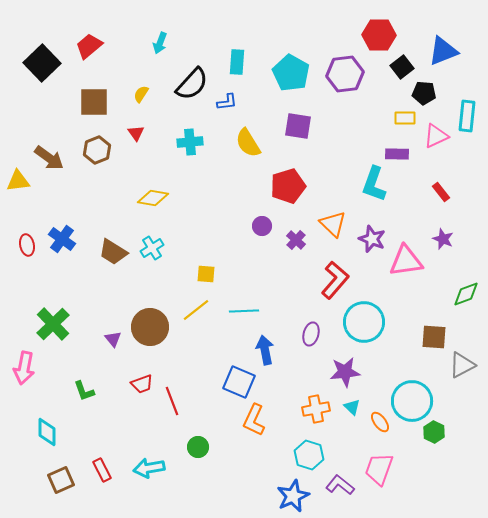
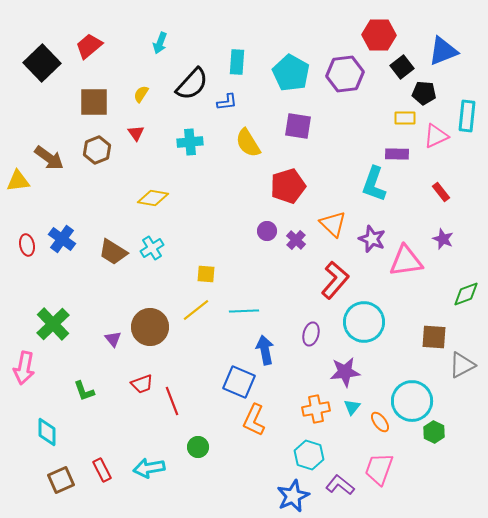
purple circle at (262, 226): moved 5 px right, 5 px down
cyan triangle at (352, 407): rotated 24 degrees clockwise
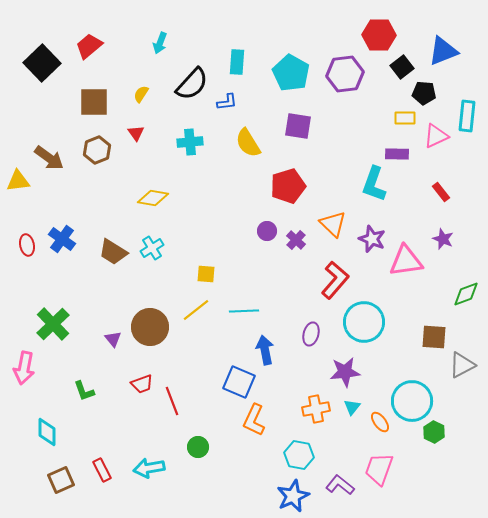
cyan hexagon at (309, 455): moved 10 px left; rotated 8 degrees counterclockwise
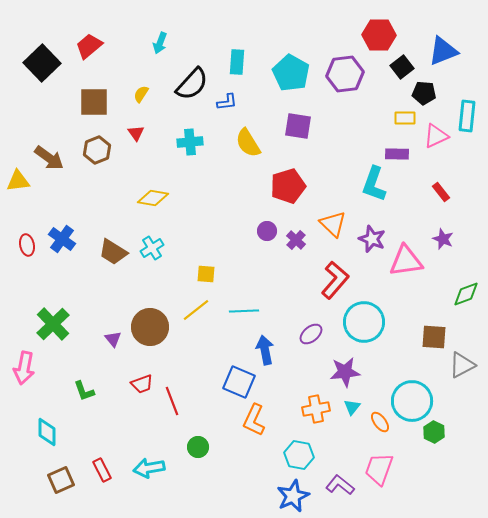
purple ellipse at (311, 334): rotated 35 degrees clockwise
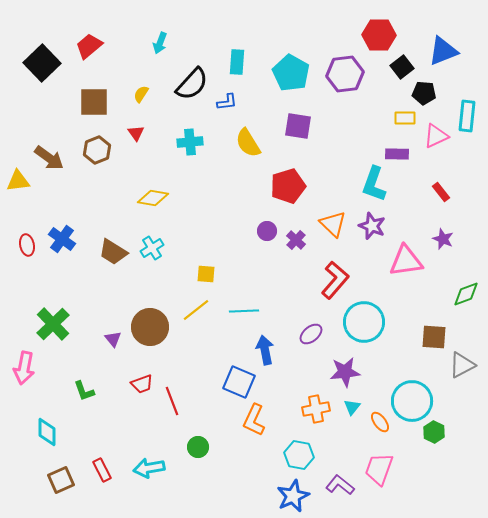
purple star at (372, 239): moved 13 px up
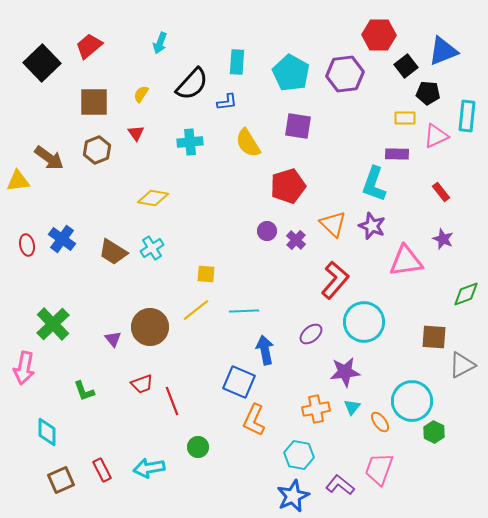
black square at (402, 67): moved 4 px right, 1 px up
black pentagon at (424, 93): moved 4 px right
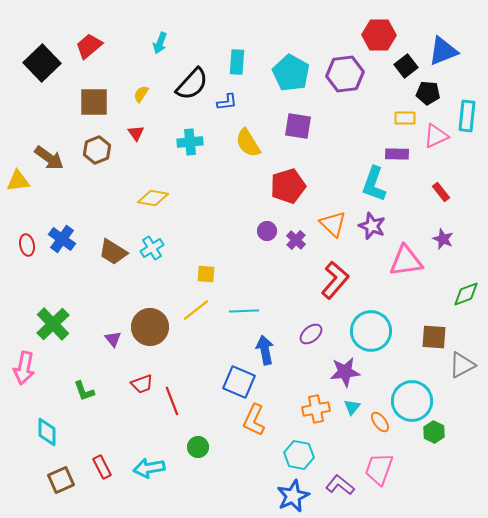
cyan circle at (364, 322): moved 7 px right, 9 px down
red rectangle at (102, 470): moved 3 px up
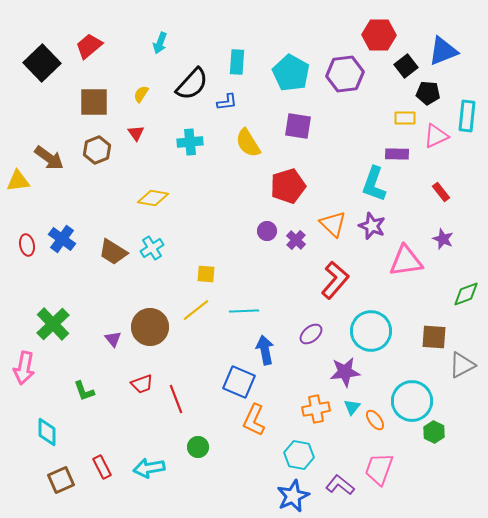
red line at (172, 401): moved 4 px right, 2 px up
orange ellipse at (380, 422): moved 5 px left, 2 px up
